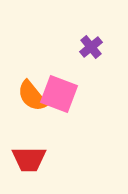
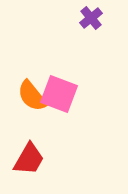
purple cross: moved 29 px up
red trapezoid: rotated 60 degrees counterclockwise
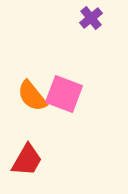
pink square: moved 5 px right
red trapezoid: moved 2 px left, 1 px down
